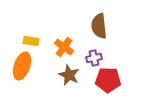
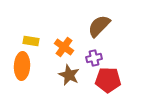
brown semicircle: rotated 50 degrees clockwise
orange ellipse: rotated 16 degrees counterclockwise
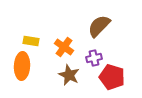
red pentagon: moved 4 px right, 3 px up; rotated 15 degrees clockwise
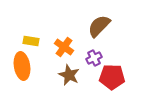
purple cross: rotated 14 degrees counterclockwise
orange ellipse: rotated 12 degrees counterclockwise
red pentagon: rotated 15 degrees counterclockwise
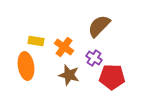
yellow rectangle: moved 5 px right
purple cross: rotated 28 degrees counterclockwise
orange ellipse: moved 4 px right
brown star: rotated 10 degrees counterclockwise
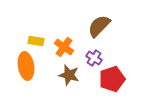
red pentagon: moved 2 px down; rotated 20 degrees counterclockwise
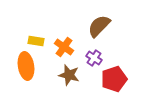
red pentagon: moved 2 px right
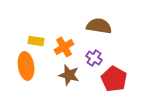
brown semicircle: rotated 55 degrees clockwise
orange cross: rotated 24 degrees clockwise
red pentagon: rotated 25 degrees counterclockwise
